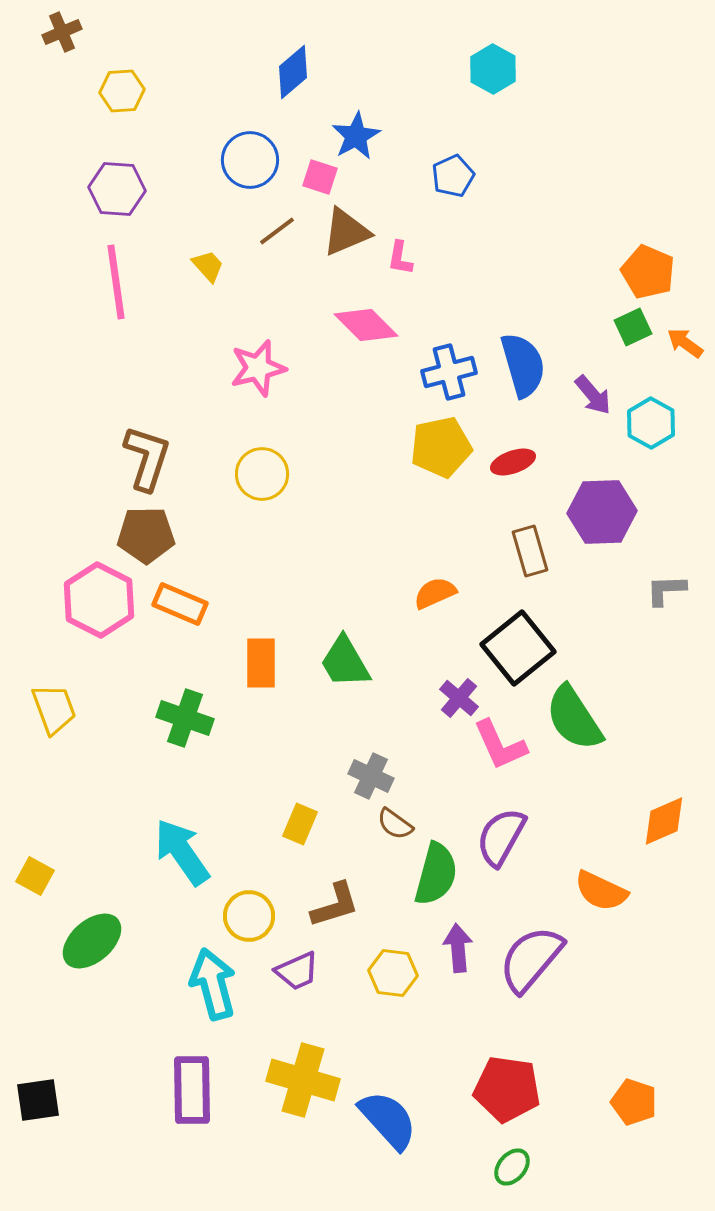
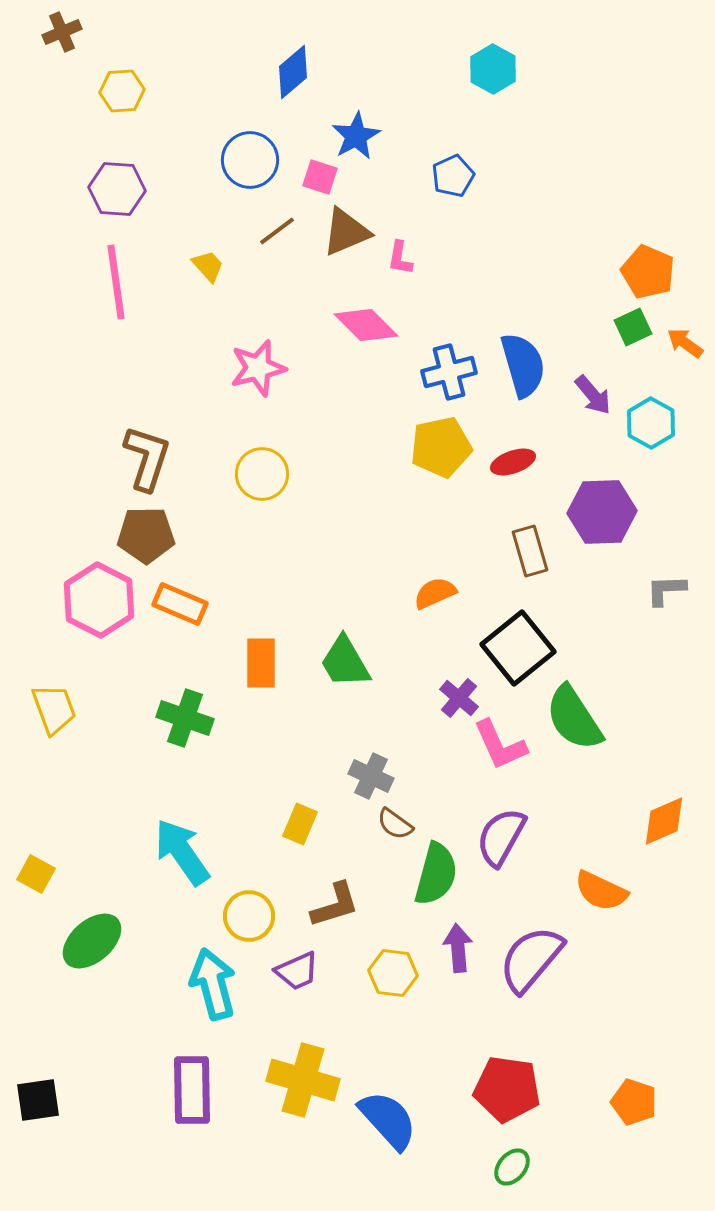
yellow square at (35, 876): moved 1 px right, 2 px up
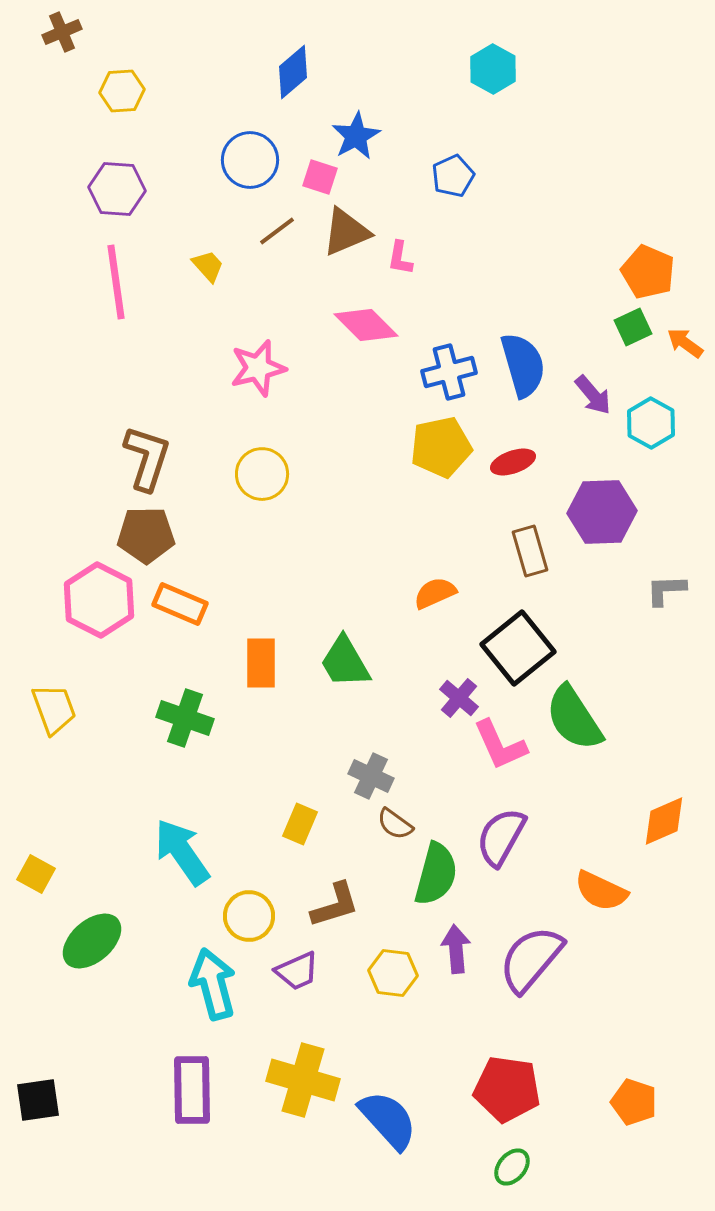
purple arrow at (458, 948): moved 2 px left, 1 px down
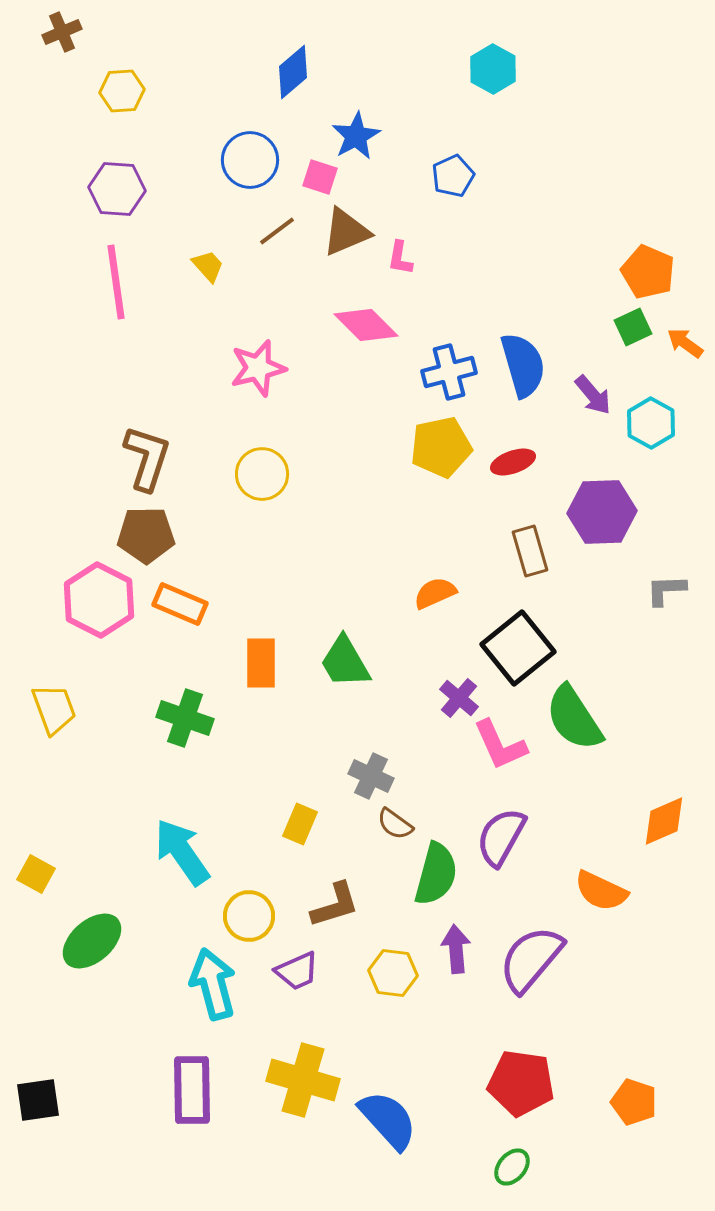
red pentagon at (507, 1089): moved 14 px right, 6 px up
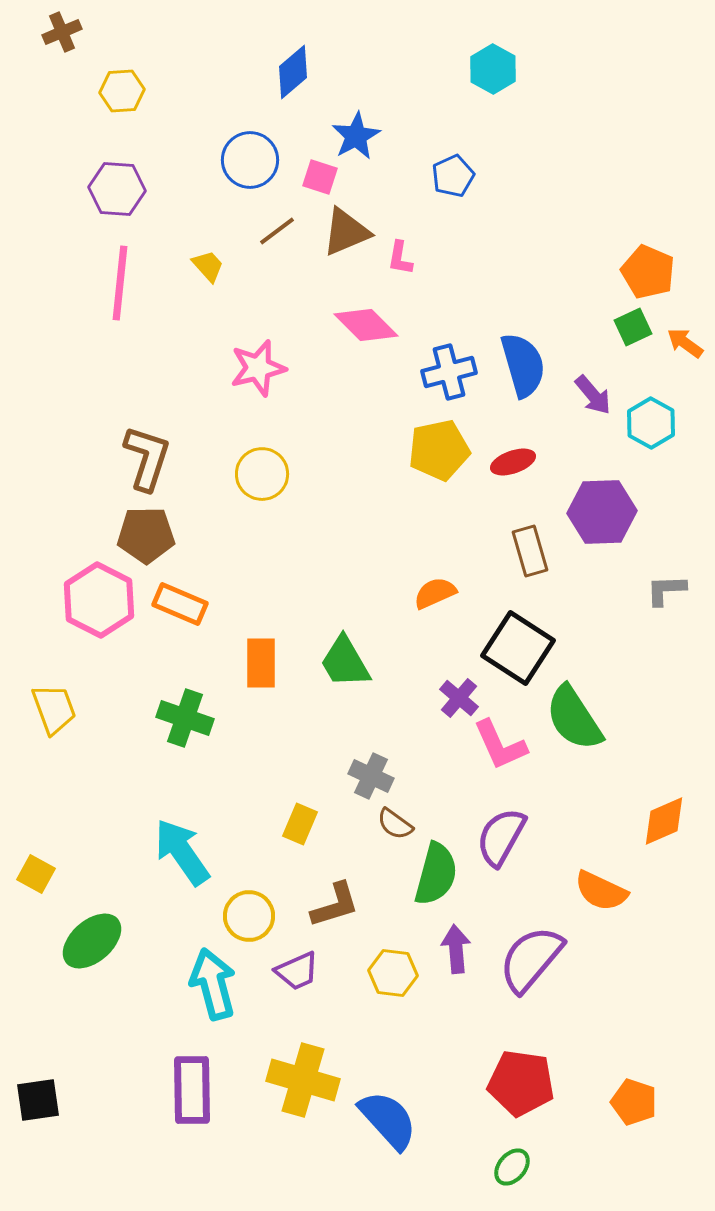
pink line at (116, 282): moved 4 px right, 1 px down; rotated 14 degrees clockwise
yellow pentagon at (441, 447): moved 2 px left, 3 px down
black square at (518, 648): rotated 18 degrees counterclockwise
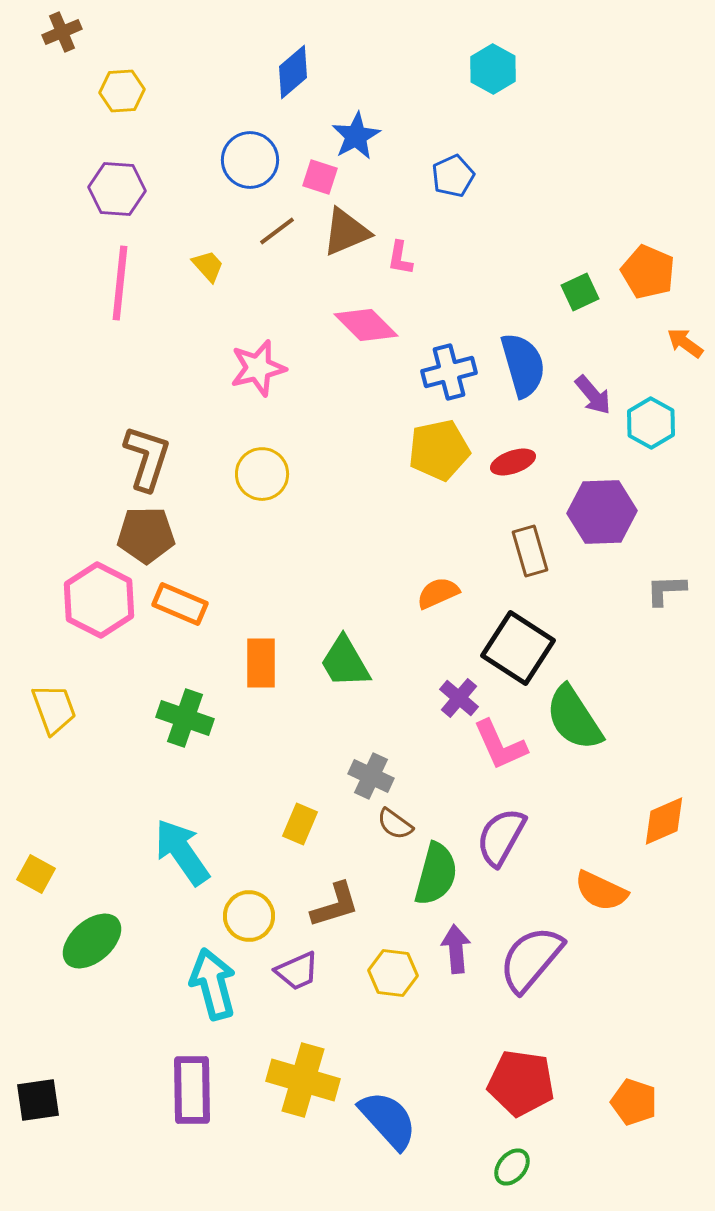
green square at (633, 327): moved 53 px left, 35 px up
orange semicircle at (435, 593): moved 3 px right
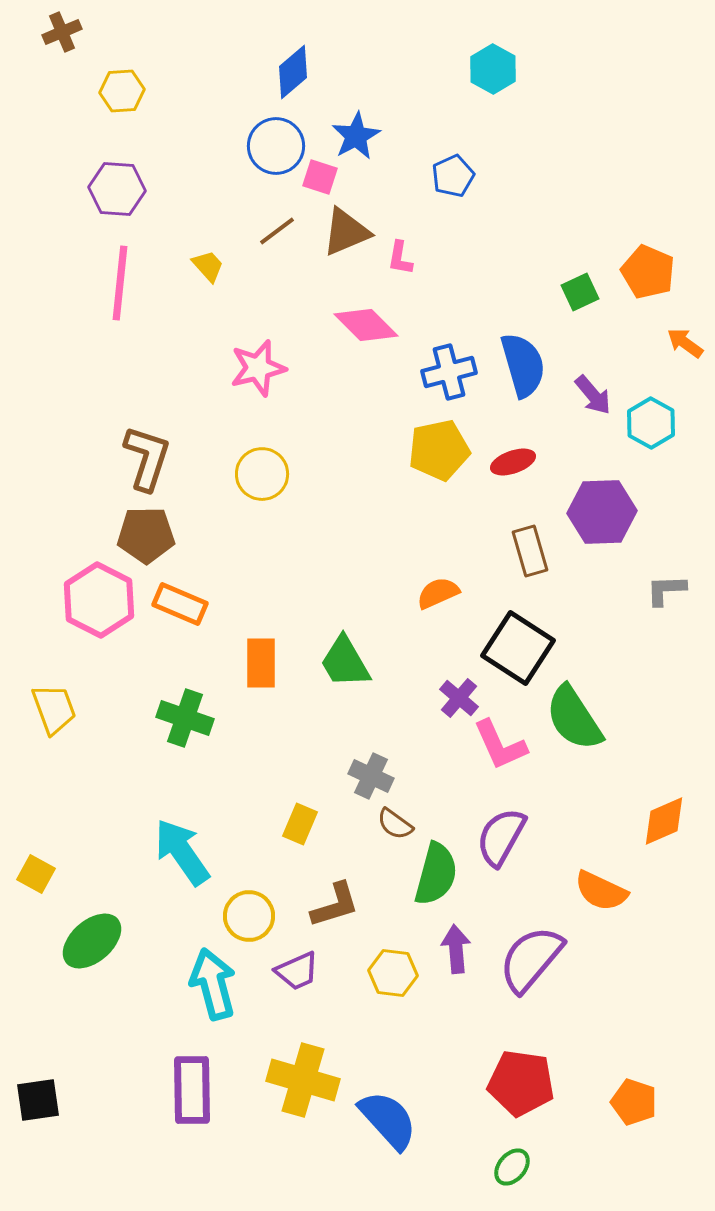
blue circle at (250, 160): moved 26 px right, 14 px up
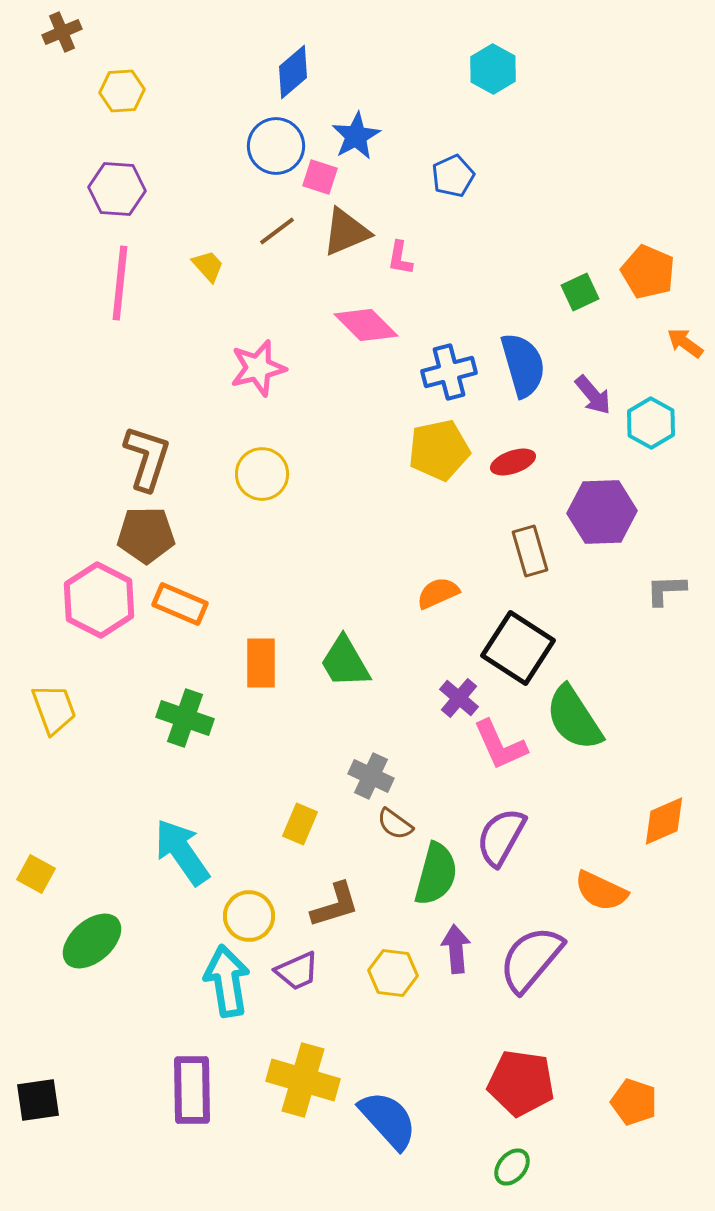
cyan arrow at (213, 984): moved 14 px right, 3 px up; rotated 6 degrees clockwise
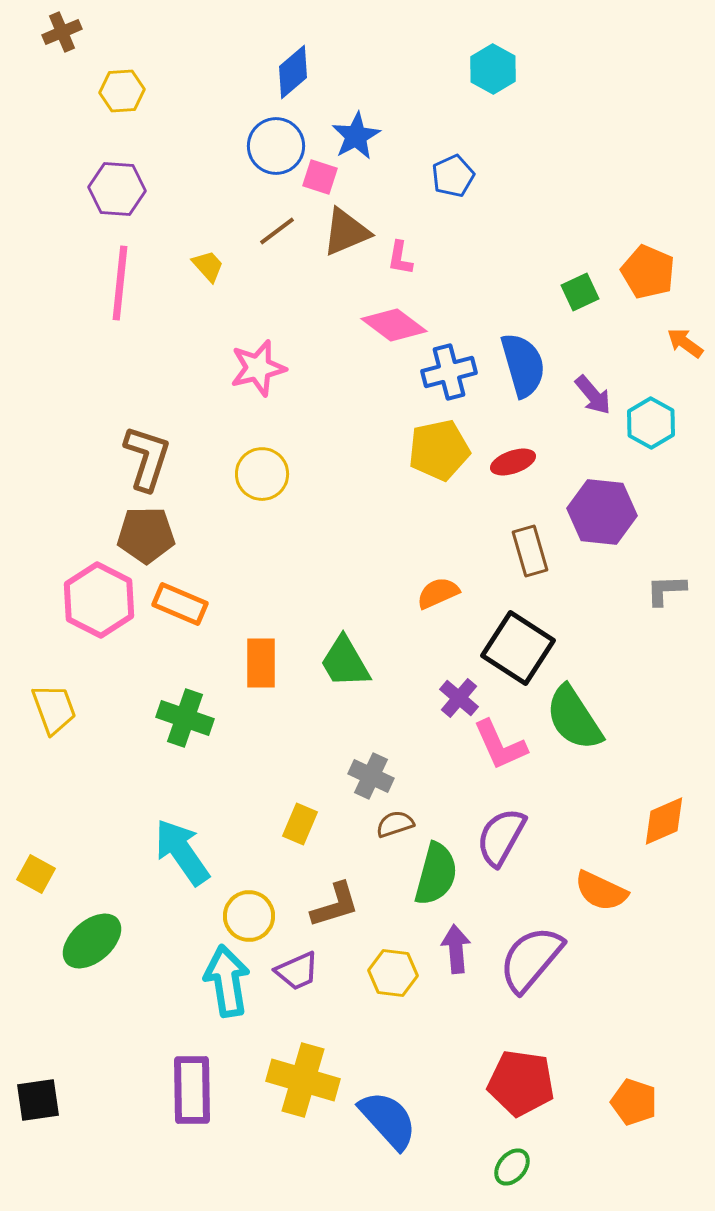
pink diamond at (366, 325): moved 28 px right; rotated 8 degrees counterclockwise
purple hexagon at (602, 512): rotated 8 degrees clockwise
brown semicircle at (395, 824): rotated 126 degrees clockwise
